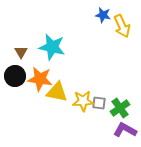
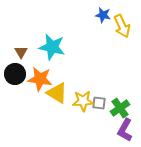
black circle: moved 2 px up
yellow triangle: moved 1 px down; rotated 20 degrees clockwise
purple L-shape: rotated 90 degrees counterclockwise
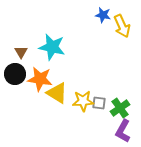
purple L-shape: moved 2 px left, 1 px down
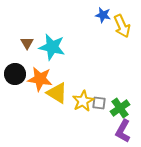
brown triangle: moved 6 px right, 9 px up
yellow star: rotated 25 degrees counterclockwise
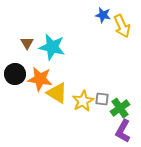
gray square: moved 3 px right, 4 px up
